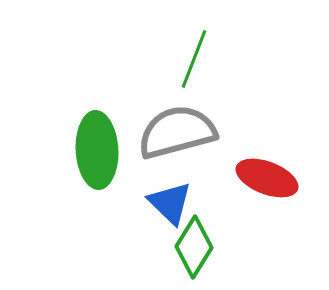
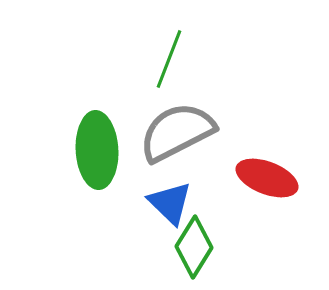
green line: moved 25 px left
gray semicircle: rotated 12 degrees counterclockwise
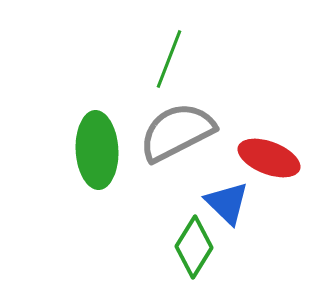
red ellipse: moved 2 px right, 20 px up
blue triangle: moved 57 px right
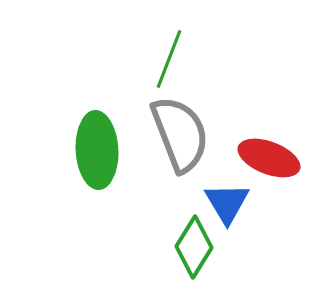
gray semicircle: moved 3 px right, 2 px down; rotated 96 degrees clockwise
blue triangle: rotated 15 degrees clockwise
